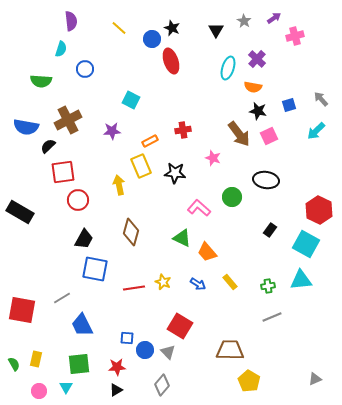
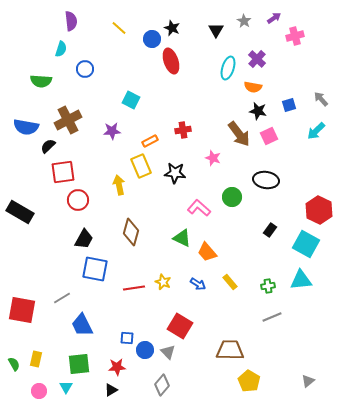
gray triangle at (315, 379): moved 7 px left, 2 px down; rotated 16 degrees counterclockwise
black triangle at (116, 390): moved 5 px left
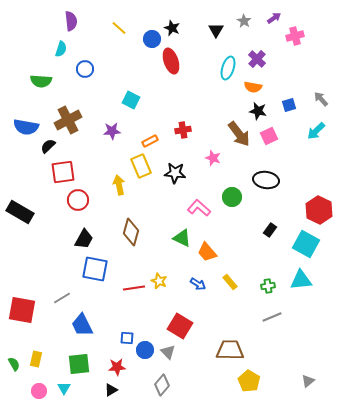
yellow star at (163, 282): moved 4 px left, 1 px up
cyan triangle at (66, 387): moved 2 px left, 1 px down
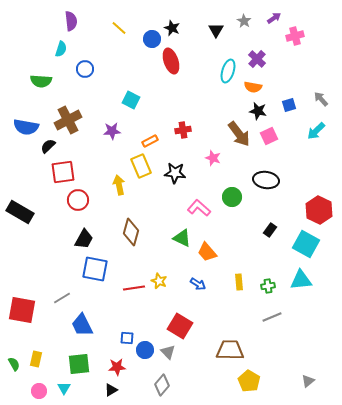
cyan ellipse at (228, 68): moved 3 px down
yellow rectangle at (230, 282): moved 9 px right; rotated 35 degrees clockwise
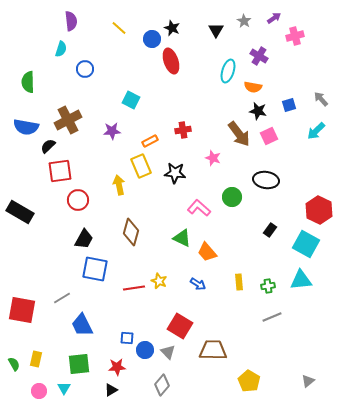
purple cross at (257, 59): moved 2 px right, 3 px up; rotated 12 degrees counterclockwise
green semicircle at (41, 81): moved 13 px left, 1 px down; rotated 85 degrees clockwise
red square at (63, 172): moved 3 px left, 1 px up
brown trapezoid at (230, 350): moved 17 px left
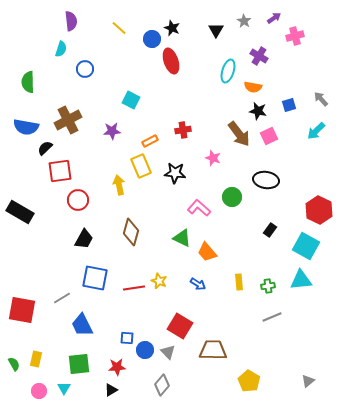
black semicircle at (48, 146): moved 3 px left, 2 px down
cyan square at (306, 244): moved 2 px down
blue square at (95, 269): moved 9 px down
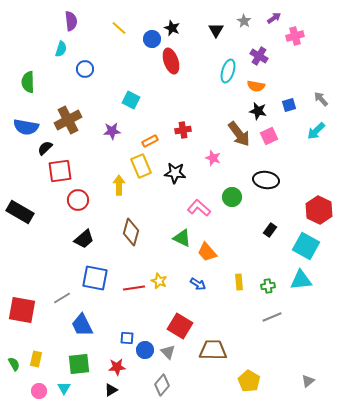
orange semicircle at (253, 87): moved 3 px right, 1 px up
yellow arrow at (119, 185): rotated 12 degrees clockwise
black trapezoid at (84, 239): rotated 20 degrees clockwise
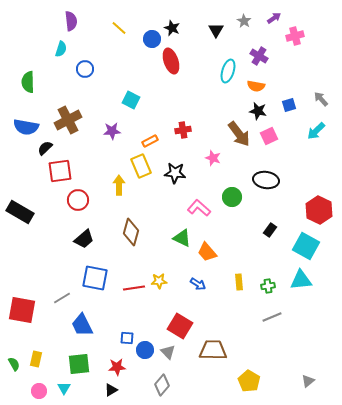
yellow star at (159, 281): rotated 28 degrees counterclockwise
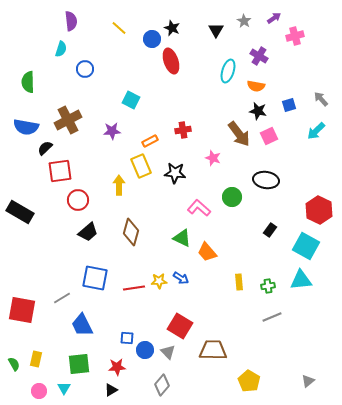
black trapezoid at (84, 239): moved 4 px right, 7 px up
blue arrow at (198, 284): moved 17 px left, 6 px up
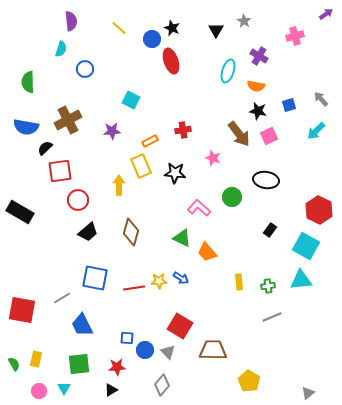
purple arrow at (274, 18): moved 52 px right, 4 px up
gray triangle at (308, 381): moved 12 px down
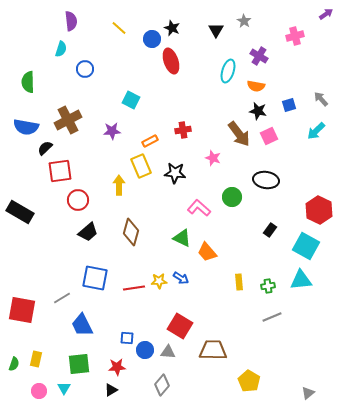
gray triangle at (168, 352): rotated 42 degrees counterclockwise
green semicircle at (14, 364): rotated 48 degrees clockwise
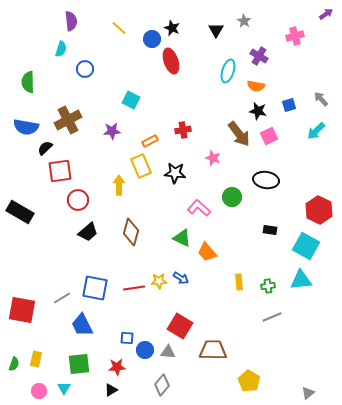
black rectangle at (270, 230): rotated 64 degrees clockwise
blue square at (95, 278): moved 10 px down
